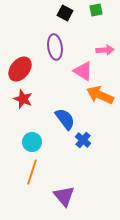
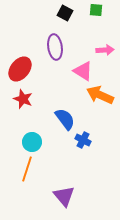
green square: rotated 16 degrees clockwise
blue cross: rotated 14 degrees counterclockwise
orange line: moved 5 px left, 3 px up
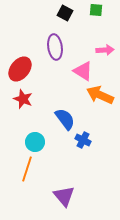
cyan circle: moved 3 px right
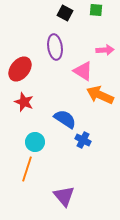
red star: moved 1 px right, 3 px down
blue semicircle: rotated 20 degrees counterclockwise
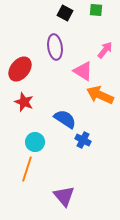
pink arrow: rotated 48 degrees counterclockwise
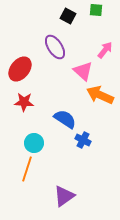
black square: moved 3 px right, 3 px down
purple ellipse: rotated 25 degrees counterclockwise
pink triangle: rotated 10 degrees clockwise
red star: rotated 18 degrees counterclockwise
cyan circle: moved 1 px left, 1 px down
purple triangle: rotated 35 degrees clockwise
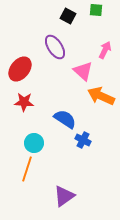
pink arrow: rotated 12 degrees counterclockwise
orange arrow: moved 1 px right, 1 px down
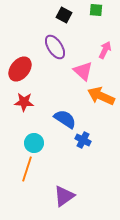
black square: moved 4 px left, 1 px up
